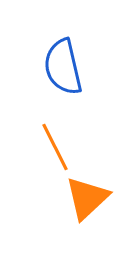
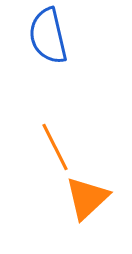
blue semicircle: moved 15 px left, 31 px up
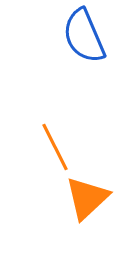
blue semicircle: moved 36 px right; rotated 10 degrees counterclockwise
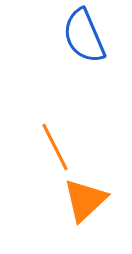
orange triangle: moved 2 px left, 2 px down
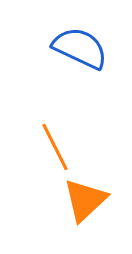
blue semicircle: moved 4 px left, 12 px down; rotated 138 degrees clockwise
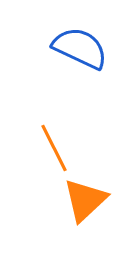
orange line: moved 1 px left, 1 px down
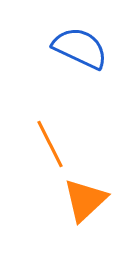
orange line: moved 4 px left, 4 px up
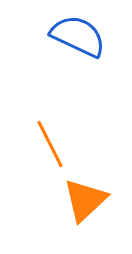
blue semicircle: moved 2 px left, 12 px up
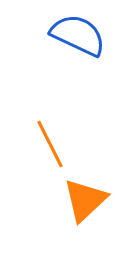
blue semicircle: moved 1 px up
